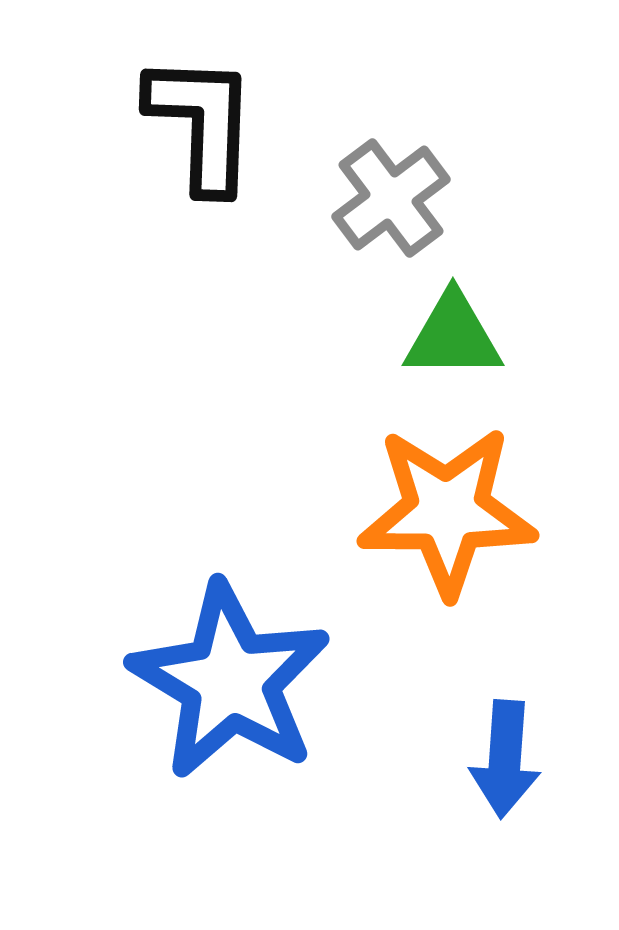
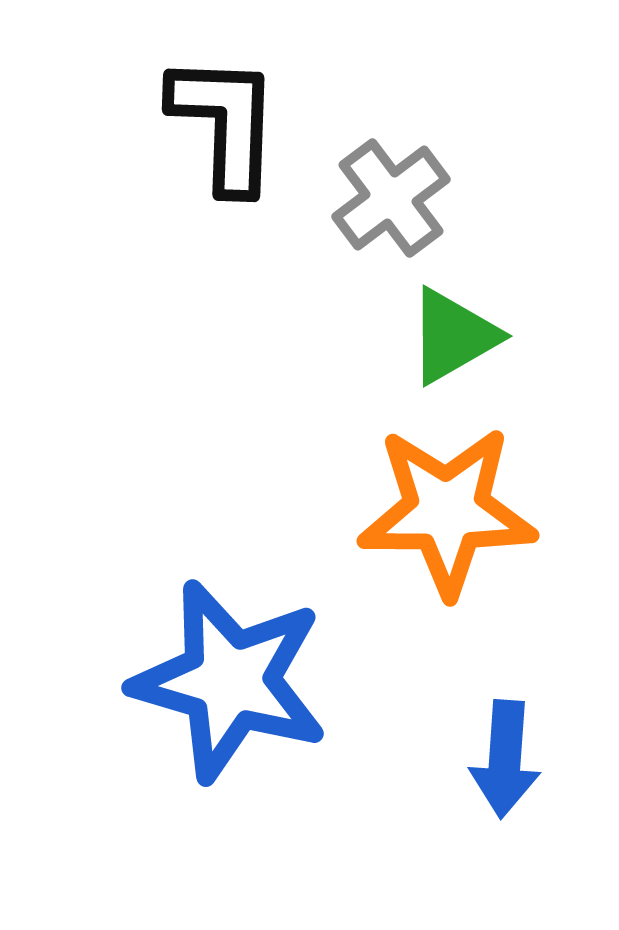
black L-shape: moved 23 px right
green triangle: rotated 30 degrees counterclockwise
blue star: rotated 15 degrees counterclockwise
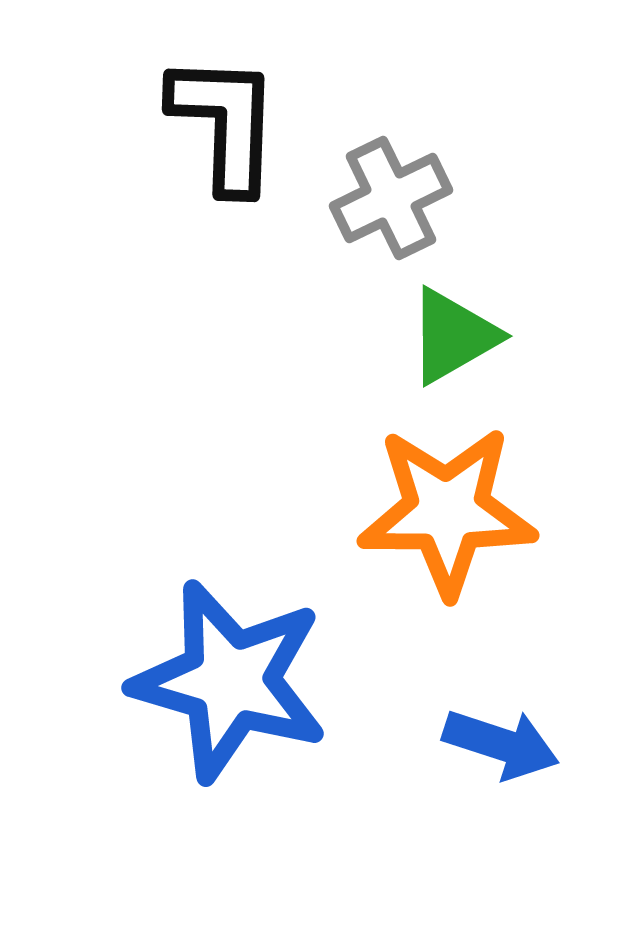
gray cross: rotated 11 degrees clockwise
blue arrow: moved 4 px left, 15 px up; rotated 76 degrees counterclockwise
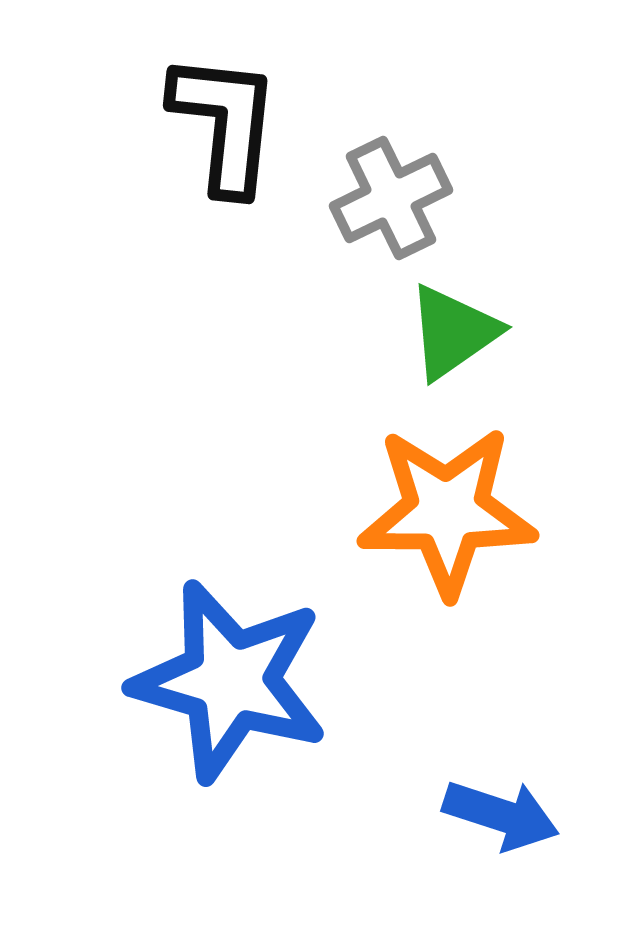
black L-shape: rotated 4 degrees clockwise
green triangle: moved 4 px up; rotated 5 degrees counterclockwise
blue arrow: moved 71 px down
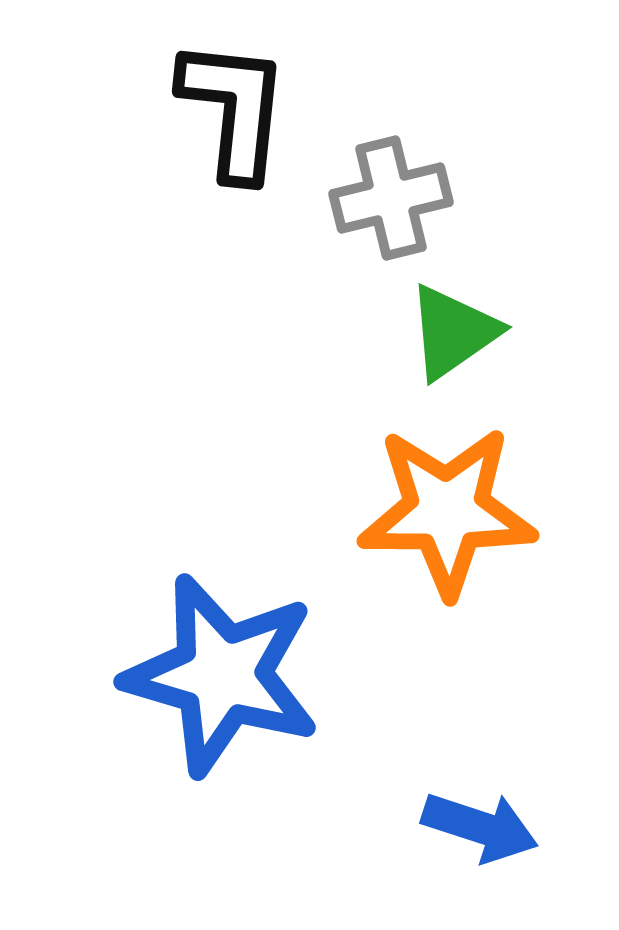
black L-shape: moved 9 px right, 14 px up
gray cross: rotated 12 degrees clockwise
blue star: moved 8 px left, 6 px up
blue arrow: moved 21 px left, 12 px down
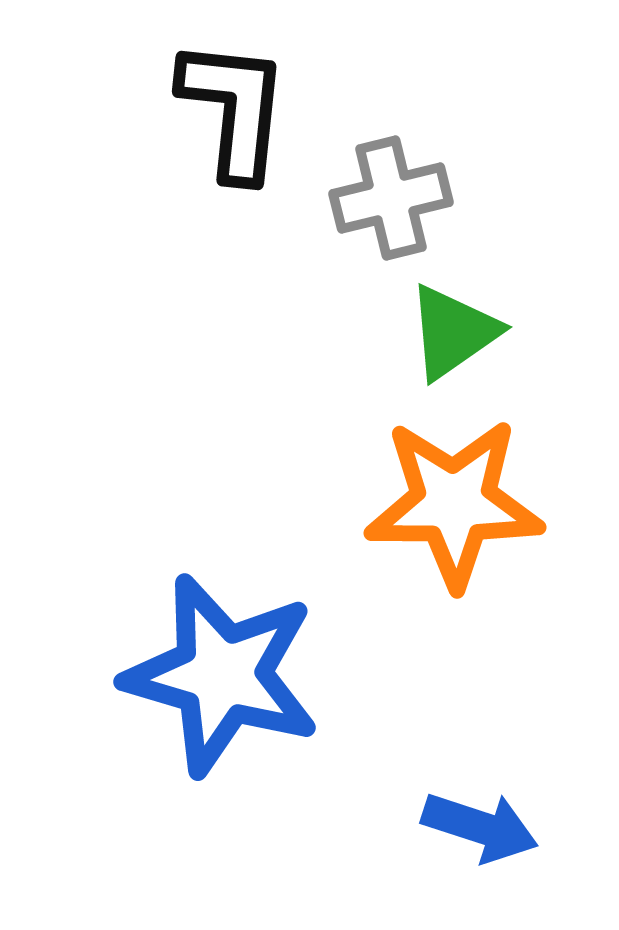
orange star: moved 7 px right, 8 px up
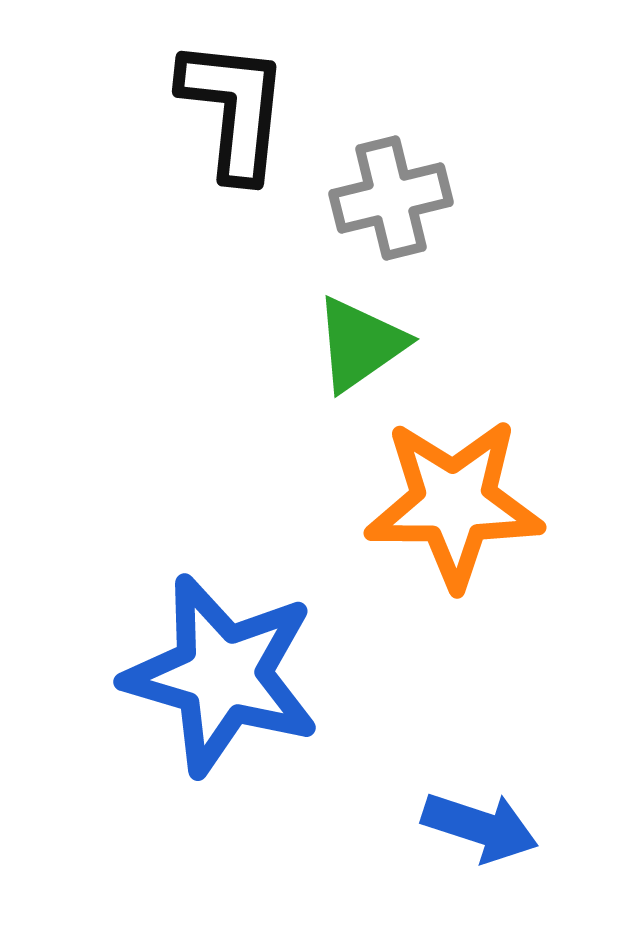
green triangle: moved 93 px left, 12 px down
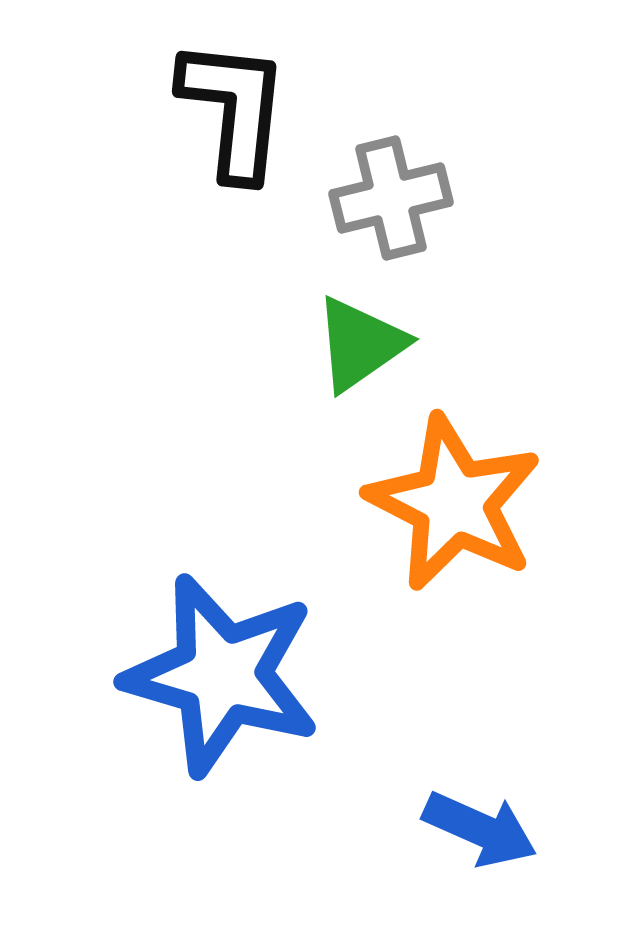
orange star: rotated 27 degrees clockwise
blue arrow: moved 2 px down; rotated 6 degrees clockwise
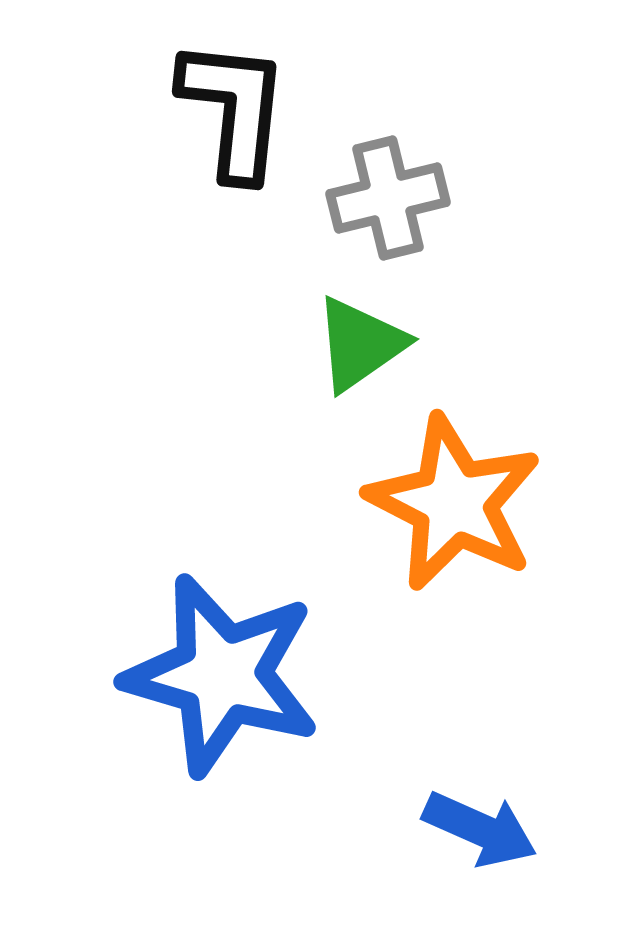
gray cross: moved 3 px left
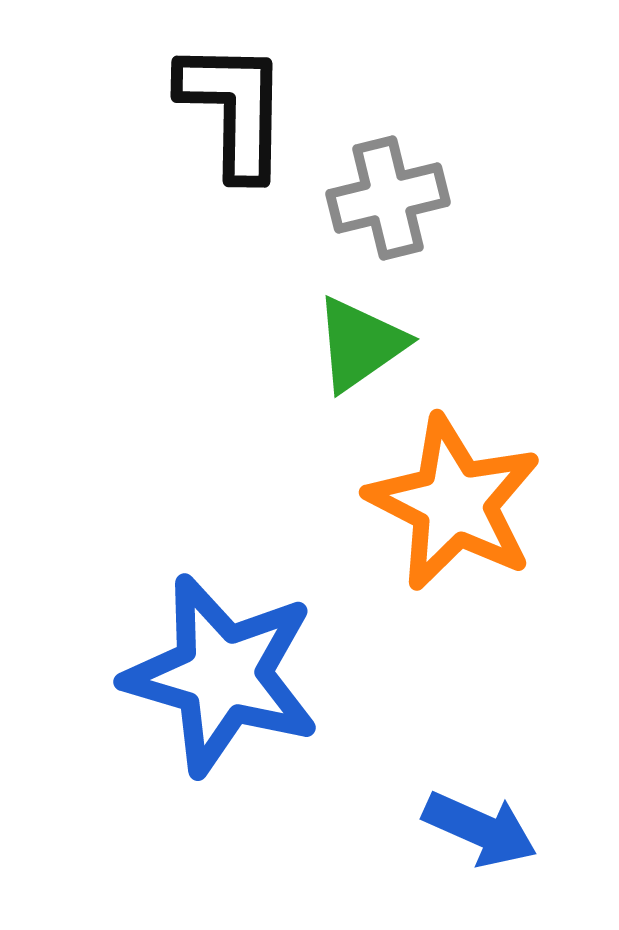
black L-shape: rotated 5 degrees counterclockwise
